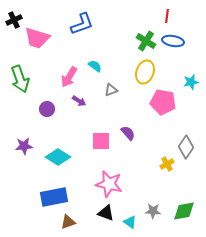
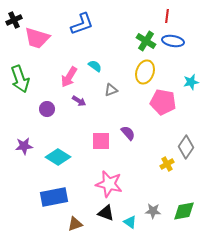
brown triangle: moved 7 px right, 2 px down
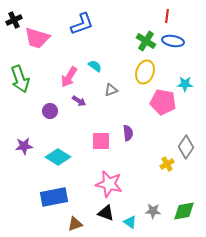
cyan star: moved 6 px left, 2 px down; rotated 14 degrees clockwise
purple circle: moved 3 px right, 2 px down
purple semicircle: rotated 35 degrees clockwise
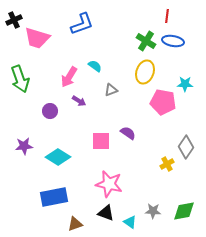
purple semicircle: rotated 49 degrees counterclockwise
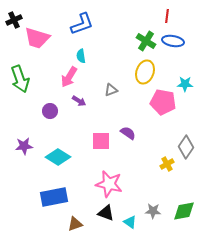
cyan semicircle: moved 14 px left, 10 px up; rotated 136 degrees counterclockwise
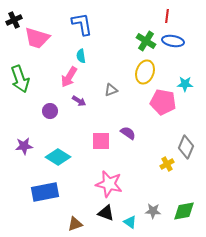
blue L-shape: rotated 80 degrees counterclockwise
gray diamond: rotated 10 degrees counterclockwise
blue rectangle: moved 9 px left, 5 px up
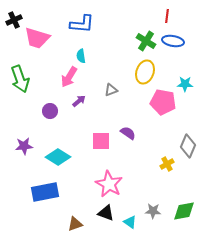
blue L-shape: rotated 105 degrees clockwise
purple arrow: rotated 72 degrees counterclockwise
gray diamond: moved 2 px right, 1 px up
pink star: rotated 16 degrees clockwise
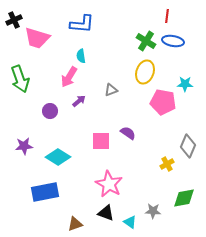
green diamond: moved 13 px up
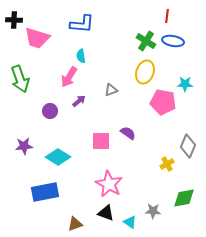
black cross: rotated 28 degrees clockwise
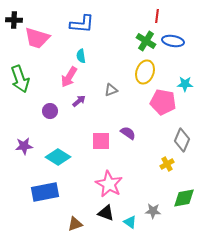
red line: moved 10 px left
gray diamond: moved 6 px left, 6 px up
